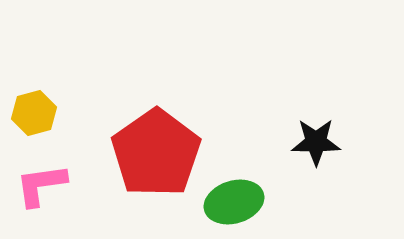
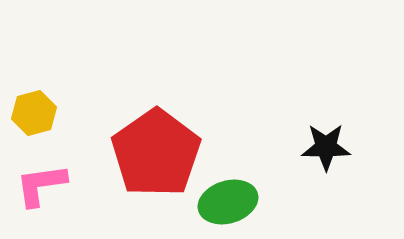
black star: moved 10 px right, 5 px down
green ellipse: moved 6 px left
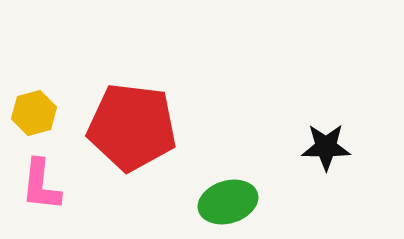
red pentagon: moved 24 px left, 26 px up; rotated 30 degrees counterclockwise
pink L-shape: rotated 76 degrees counterclockwise
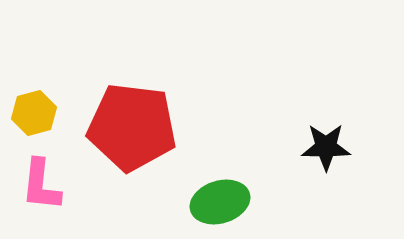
green ellipse: moved 8 px left
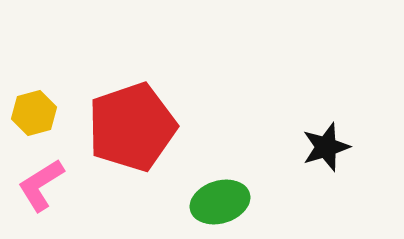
red pentagon: rotated 26 degrees counterclockwise
black star: rotated 18 degrees counterclockwise
pink L-shape: rotated 52 degrees clockwise
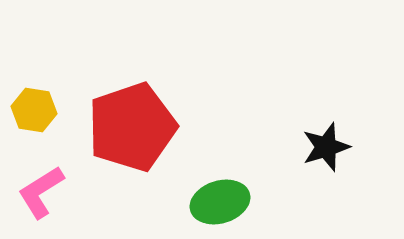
yellow hexagon: moved 3 px up; rotated 24 degrees clockwise
pink L-shape: moved 7 px down
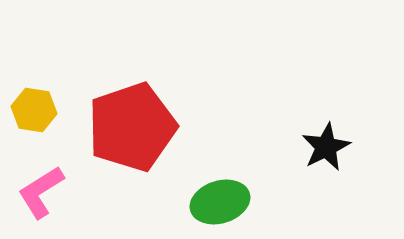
black star: rotated 9 degrees counterclockwise
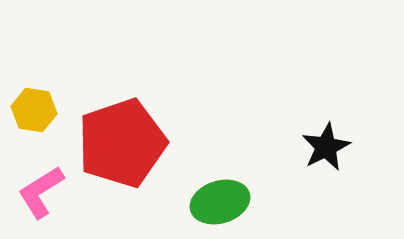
red pentagon: moved 10 px left, 16 px down
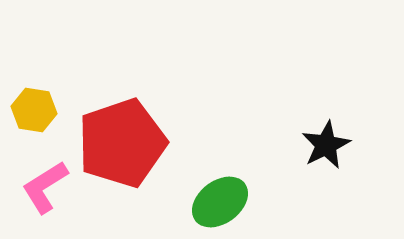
black star: moved 2 px up
pink L-shape: moved 4 px right, 5 px up
green ellipse: rotated 20 degrees counterclockwise
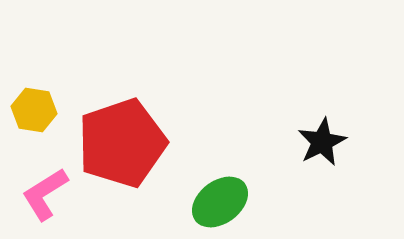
black star: moved 4 px left, 3 px up
pink L-shape: moved 7 px down
